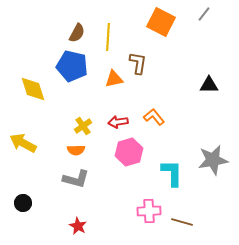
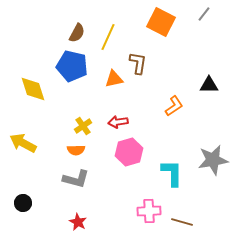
yellow line: rotated 20 degrees clockwise
orange L-shape: moved 20 px right, 11 px up; rotated 95 degrees clockwise
red star: moved 4 px up
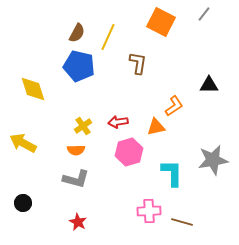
blue pentagon: moved 7 px right
orange triangle: moved 42 px right, 48 px down
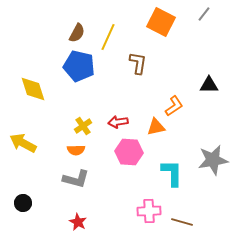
pink hexagon: rotated 20 degrees clockwise
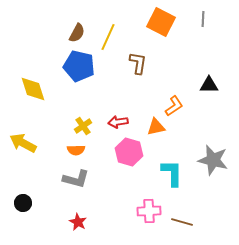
gray line: moved 1 px left, 5 px down; rotated 35 degrees counterclockwise
pink hexagon: rotated 12 degrees clockwise
gray star: rotated 24 degrees clockwise
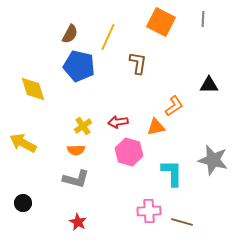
brown semicircle: moved 7 px left, 1 px down
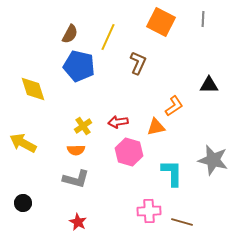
brown L-shape: rotated 15 degrees clockwise
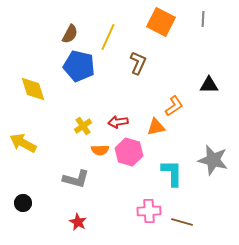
orange semicircle: moved 24 px right
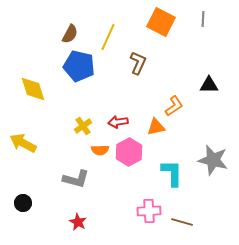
pink hexagon: rotated 16 degrees clockwise
